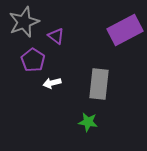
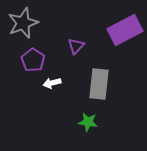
gray star: moved 1 px left, 1 px down
purple triangle: moved 20 px right, 10 px down; rotated 36 degrees clockwise
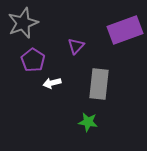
purple rectangle: rotated 8 degrees clockwise
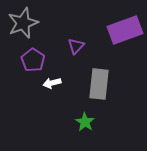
green star: moved 3 px left; rotated 24 degrees clockwise
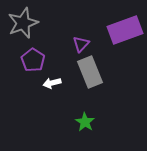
purple triangle: moved 5 px right, 2 px up
gray rectangle: moved 9 px left, 12 px up; rotated 28 degrees counterclockwise
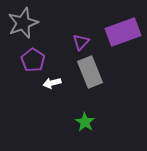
purple rectangle: moved 2 px left, 2 px down
purple triangle: moved 2 px up
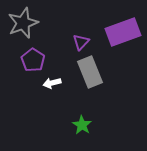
green star: moved 3 px left, 3 px down
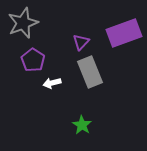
purple rectangle: moved 1 px right, 1 px down
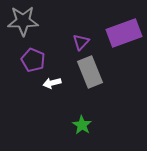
gray star: moved 2 px up; rotated 20 degrees clockwise
purple pentagon: rotated 10 degrees counterclockwise
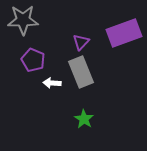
gray star: moved 1 px up
gray rectangle: moved 9 px left
white arrow: rotated 18 degrees clockwise
green star: moved 2 px right, 6 px up
